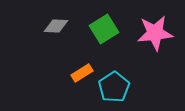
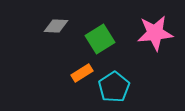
green square: moved 4 px left, 10 px down
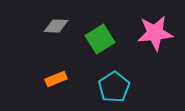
orange rectangle: moved 26 px left, 6 px down; rotated 10 degrees clockwise
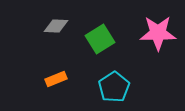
pink star: moved 3 px right; rotated 6 degrees clockwise
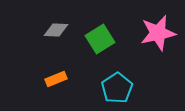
gray diamond: moved 4 px down
pink star: rotated 12 degrees counterclockwise
cyan pentagon: moved 3 px right, 1 px down
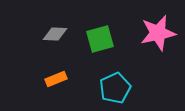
gray diamond: moved 1 px left, 4 px down
green square: rotated 16 degrees clockwise
cyan pentagon: moved 2 px left; rotated 8 degrees clockwise
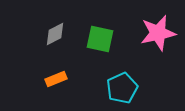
gray diamond: rotated 30 degrees counterclockwise
green square: rotated 28 degrees clockwise
cyan pentagon: moved 7 px right
